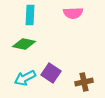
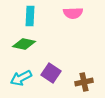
cyan rectangle: moved 1 px down
cyan arrow: moved 4 px left
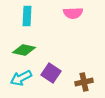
cyan rectangle: moved 3 px left
green diamond: moved 6 px down
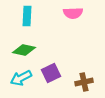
purple square: rotated 30 degrees clockwise
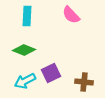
pink semicircle: moved 2 px left, 2 px down; rotated 48 degrees clockwise
green diamond: rotated 10 degrees clockwise
cyan arrow: moved 4 px right, 3 px down
brown cross: rotated 18 degrees clockwise
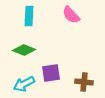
cyan rectangle: moved 2 px right
purple square: rotated 18 degrees clockwise
cyan arrow: moved 1 px left, 3 px down
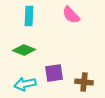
purple square: moved 3 px right
cyan arrow: moved 1 px right; rotated 15 degrees clockwise
